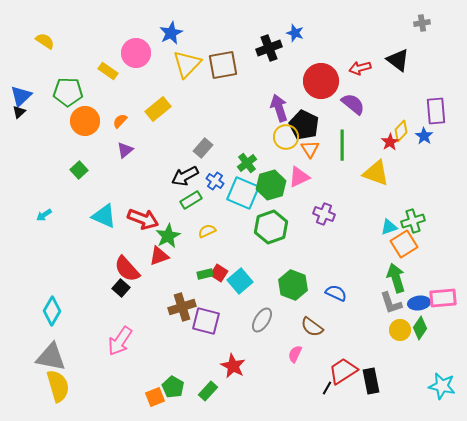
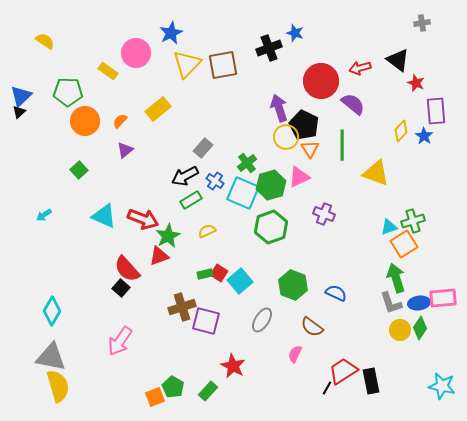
red star at (390, 142): moved 26 px right, 59 px up; rotated 18 degrees counterclockwise
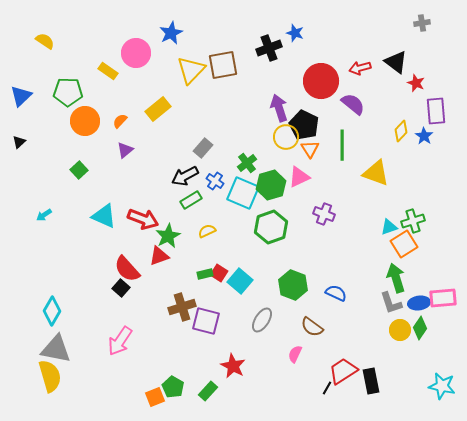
black triangle at (398, 60): moved 2 px left, 2 px down
yellow triangle at (187, 64): moved 4 px right, 6 px down
black triangle at (19, 112): moved 30 px down
cyan square at (240, 281): rotated 10 degrees counterclockwise
gray triangle at (51, 357): moved 5 px right, 8 px up
yellow semicircle at (58, 386): moved 8 px left, 10 px up
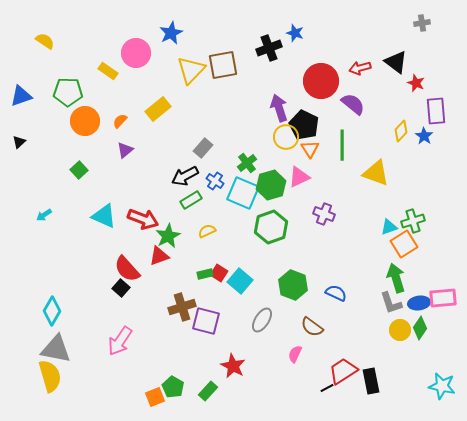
blue triangle at (21, 96): rotated 25 degrees clockwise
black line at (327, 388): rotated 32 degrees clockwise
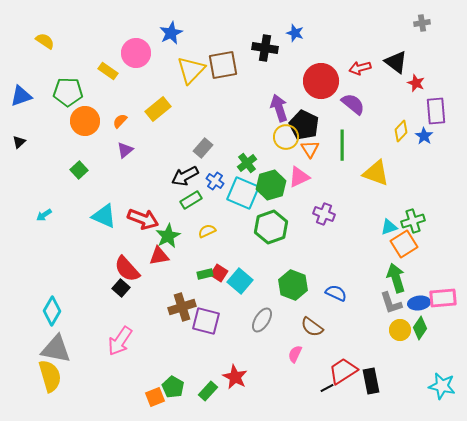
black cross at (269, 48): moved 4 px left; rotated 30 degrees clockwise
red triangle at (159, 256): rotated 10 degrees clockwise
red star at (233, 366): moved 2 px right, 11 px down
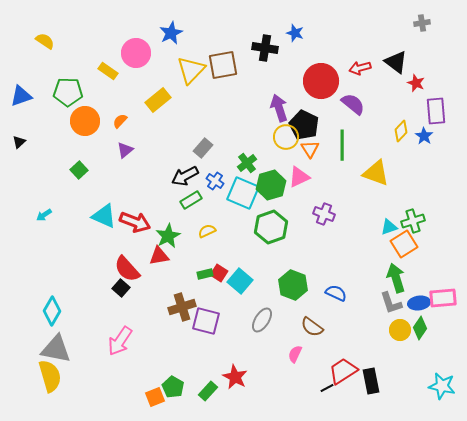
yellow rectangle at (158, 109): moved 9 px up
red arrow at (143, 219): moved 8 px left, 3 px down
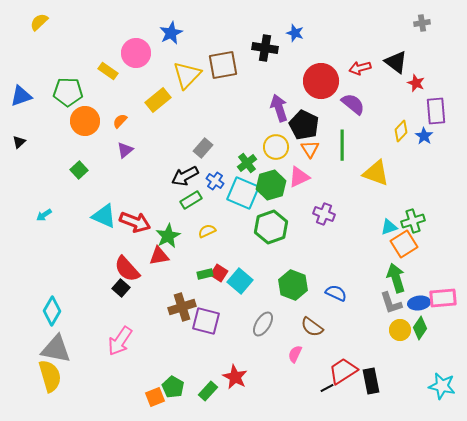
yellow semicircle at (45, 41): moved 6 px left, 19 px up; rotated 78 degrees counterclockwise
yellow triangle at (191, 70): moved 4 px left, 5 px down
yellow circle at (286, 137): moved 10 px left, 10 px down
gray ellipse at (262, 320): moved 1 px right, 4 px down
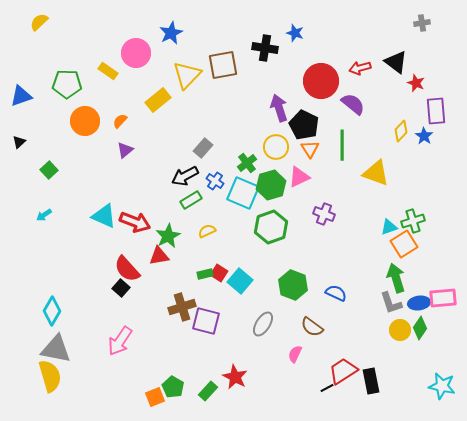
green pentagon at (68, 92): moved 1 px left, 8 px up
green square at (79, 170): moved 30 px left
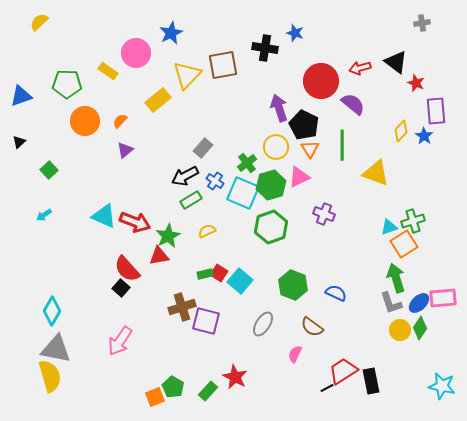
blue ellipse at (419, 303): rotated 35 degrees counterclockwise
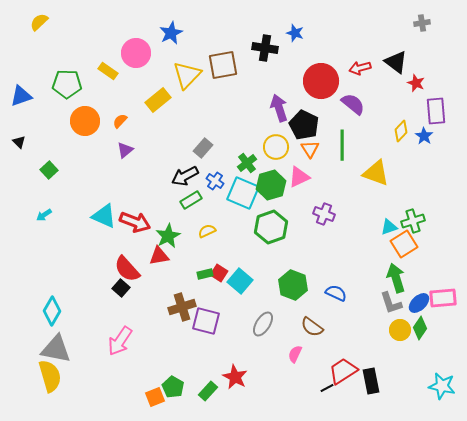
black triangle at (19, 142): rotated 32 degrees counterclockwise
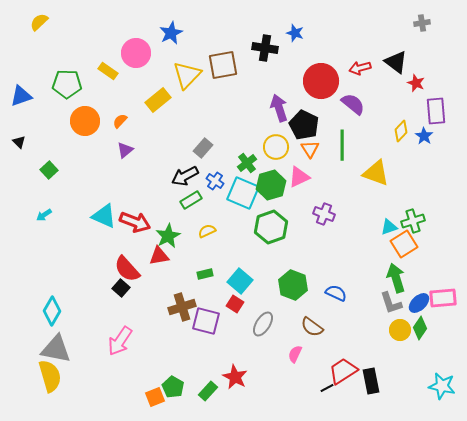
red square at (219, 273): moved 16 px right, 31 px down
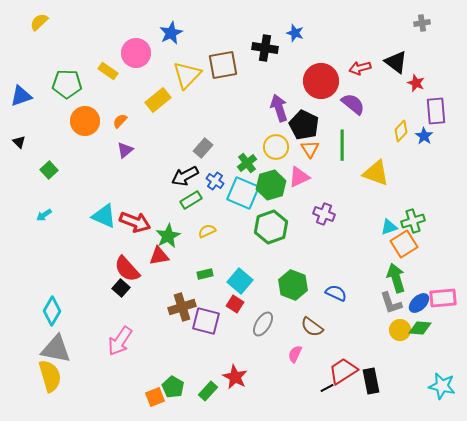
green diamond at (420, 328): rotated 60 degrees clockwise
